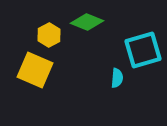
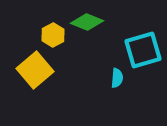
yellow hexagon: moved 4 px right
yellow square: rotated 27 degrees clockwise
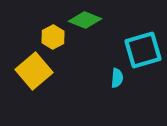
green diamond: moved 2 px left, 2 px up
yellow hexagon: moved 2 px down
yellow square: moved 1 px left, 1 px down
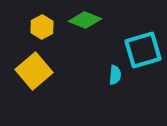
yellow hexagon: moved 11 px left, 10 px up
cyan semicircle: moved 2 px left, 3 px up
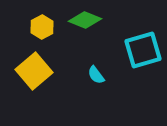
cyan semicircle: moved 19 px left; rotated 138 degrees clockwise
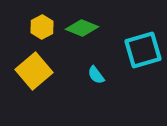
green diamond: moved 3 px left, 8 px down
